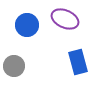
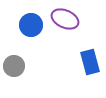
blue circle: moved 4 px right
blue rectangle: moved 12 px right
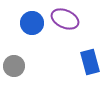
blue circle: moved 1 px right, 2 px up
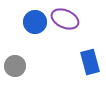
blue circle: moved 3 px right, 1 px up
gray circle: moved 1 px right
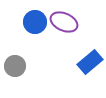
purple ellipse: moved 1 px left, 3 px down
blue rectangle: rotated 65 degrees clockwise
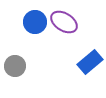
purple ellipse: rotated 8 degrees clockwise
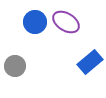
purple ellipse: moved 2 px right
